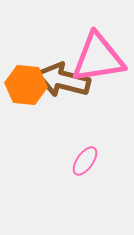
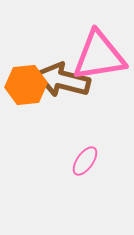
pink triangle: moved 1 px right, 2 px up
orange hexagon: rotated 12 degrees counterclockwise
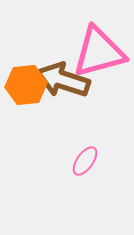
pink triangle: moved 4 px up; rotated 6 degrees counterclockwise
brown arrow: rotated 4 degrees clockwise
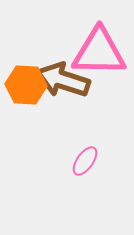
pink triangle: rotated 16 degrees clockwise
orange hexagon: rotated 9 degrees clockwise
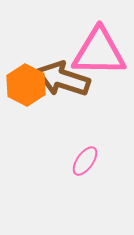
brown arrow: moved 1 px up
orange hexagon: rotated 24 degrees clockwise
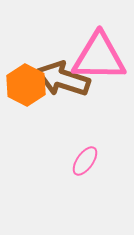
pink triangle: moved 5 px down
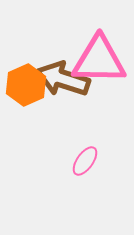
pink triangle: moved 3 px down
orange hexagon: rotated 9 degrees clockwise
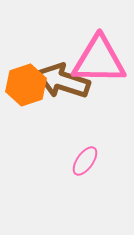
brown arrow: moved 2 px down
orange hexagon: rotated 6 degrees clockwise
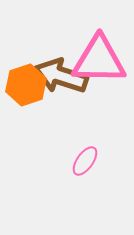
brown arrow: moved 2 px left, 5 px up
